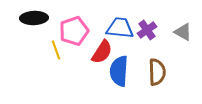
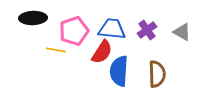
black ellipse: moved 1 px left
blue trapezoid: moved 8 px left, 1 px down
gray triangle: moved 1 px left
yellow line: rotated 60 degrees counterclockwise
brown semicircle: moved 2 px down
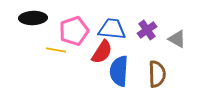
gray triangle: moved 5 px left, 7 px down
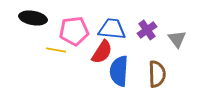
black ellipse: rotated 12 degrees clockwise
pink pentagon: rotated 12 degrees clockwise
gray triangle: rotated 24 degrees clockwise
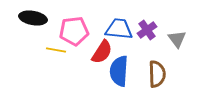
blue trapezoid: moved 7 px right
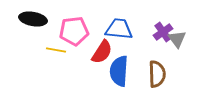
black ellipse: moved 1 px down
purple cross: moved 16 px right, 2 px down
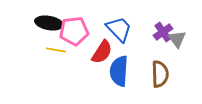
black ellipse: moved 16 px right, 4 px down
blue trapezoid: rotated 40 degrees clockwise
brown semicircle: moved 3 px right
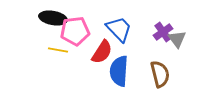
black ellipse: moved 4 px right, 5 px up
pink pentagon: moved 1 px right
yellow line: moved 2 px right
brown semicircle: rotated 12 degrees counterclockwise
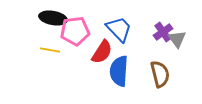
yellow line: moved 8 px left
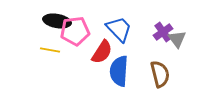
black ellipse: moved 4 px right, 3 px down
